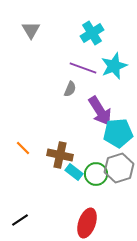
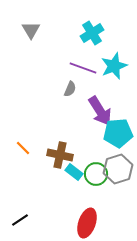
gray hexagon: moved 1 px left, 1 px down
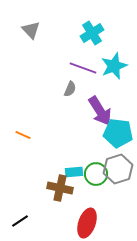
gray triangle: rotated 12 degrees counterclockwise
cyan pentagon: rotated 12 degrees clockwise
orange line: moved 13 px up; rotated 21 degrees counterclockwise
brown cross: moved 33 px down
cyan rectangle: rotated 42 degrees counterclockwise
black line: moved 1 px down
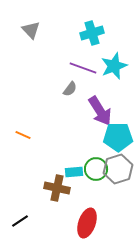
cyan cross: rotated 15 degrees clockwise
gray semicircle: rotated 14 degrees clockwise
cyan pentagon: moved 4 px down; rotated 8 degrees counterclockwise
green circle: moved 5 px up
brown cross: moved 3 px left
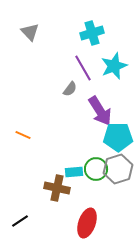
gray triangle: moved 1 px left, 2 px down
purple line: rotated 40 degrees clockwise
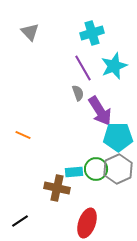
gray semicircle: moved 8 px right, 4 px down; rotated 56 degrees counterclockwise
gray hexagon: rotated 8 degrees counterclockwise
